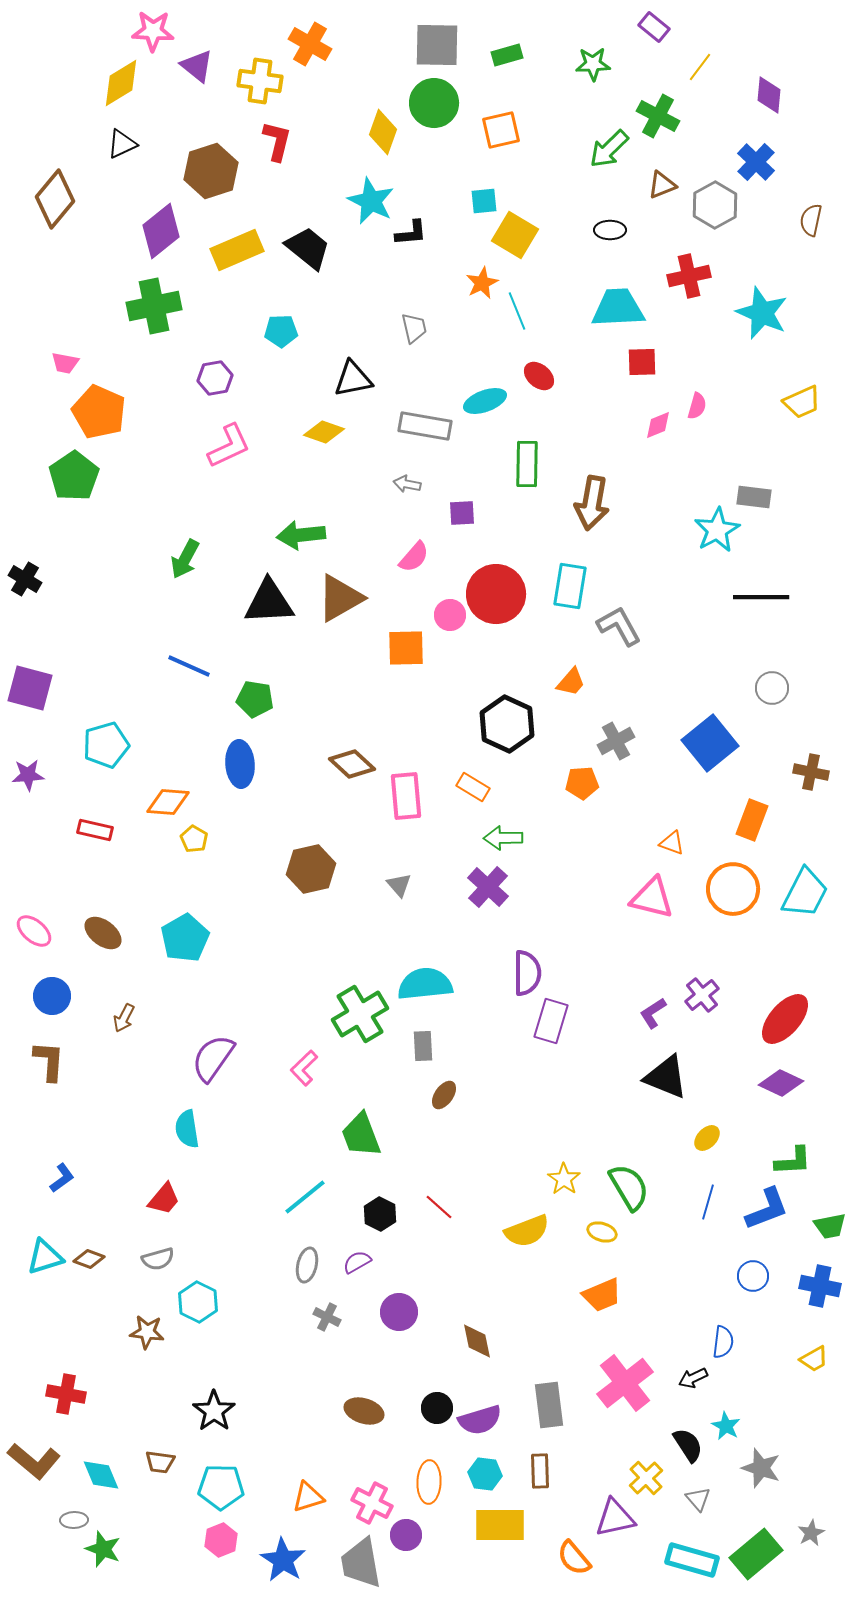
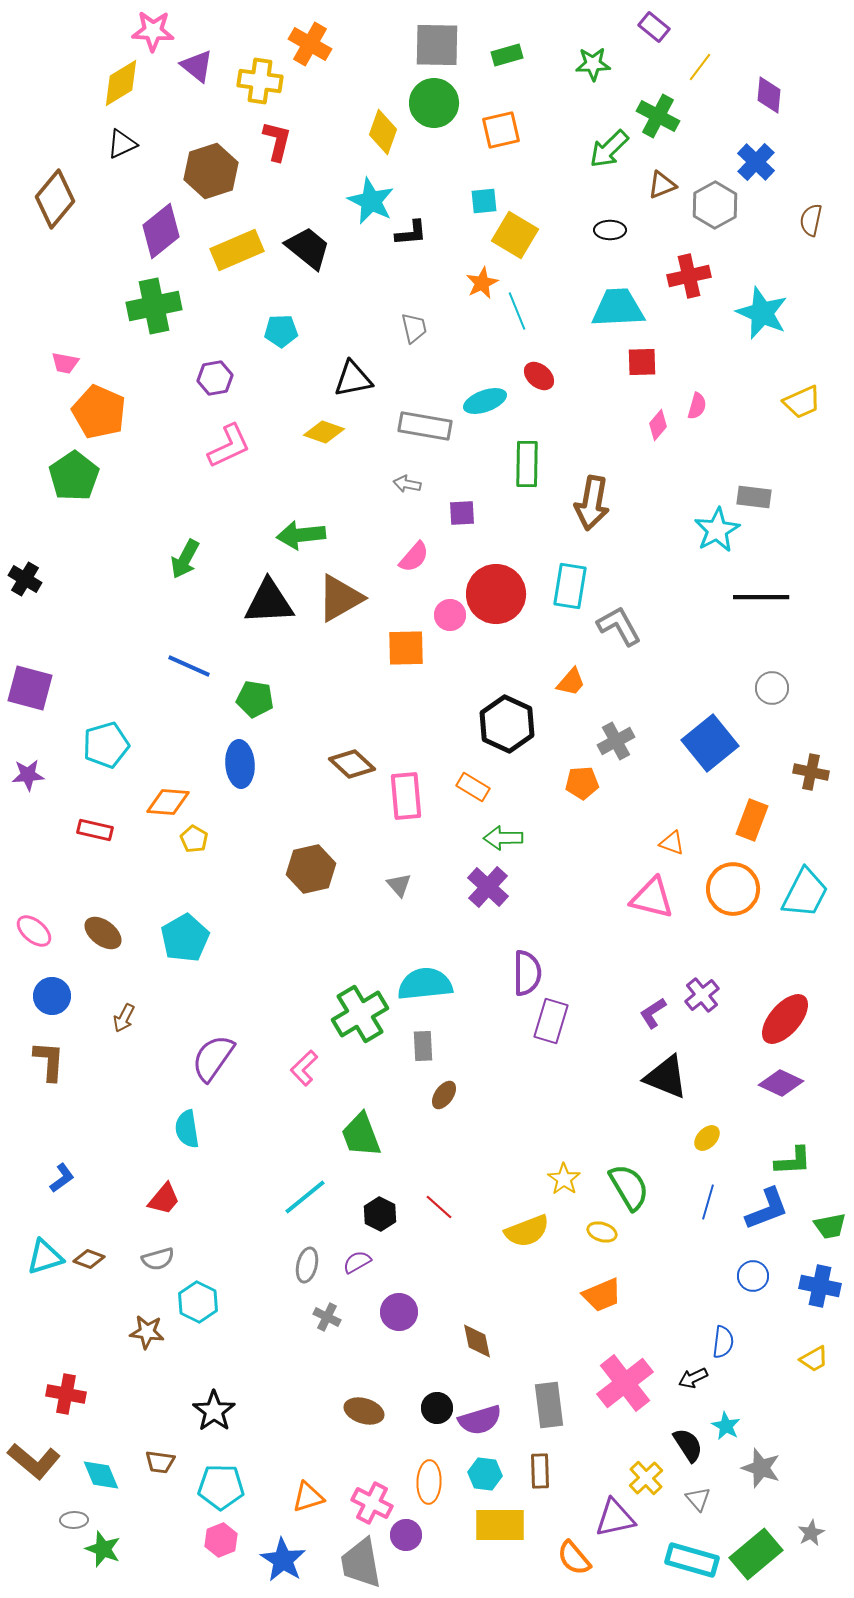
pink diamond at (658, 425): rotated 28 degrees counterclockwise
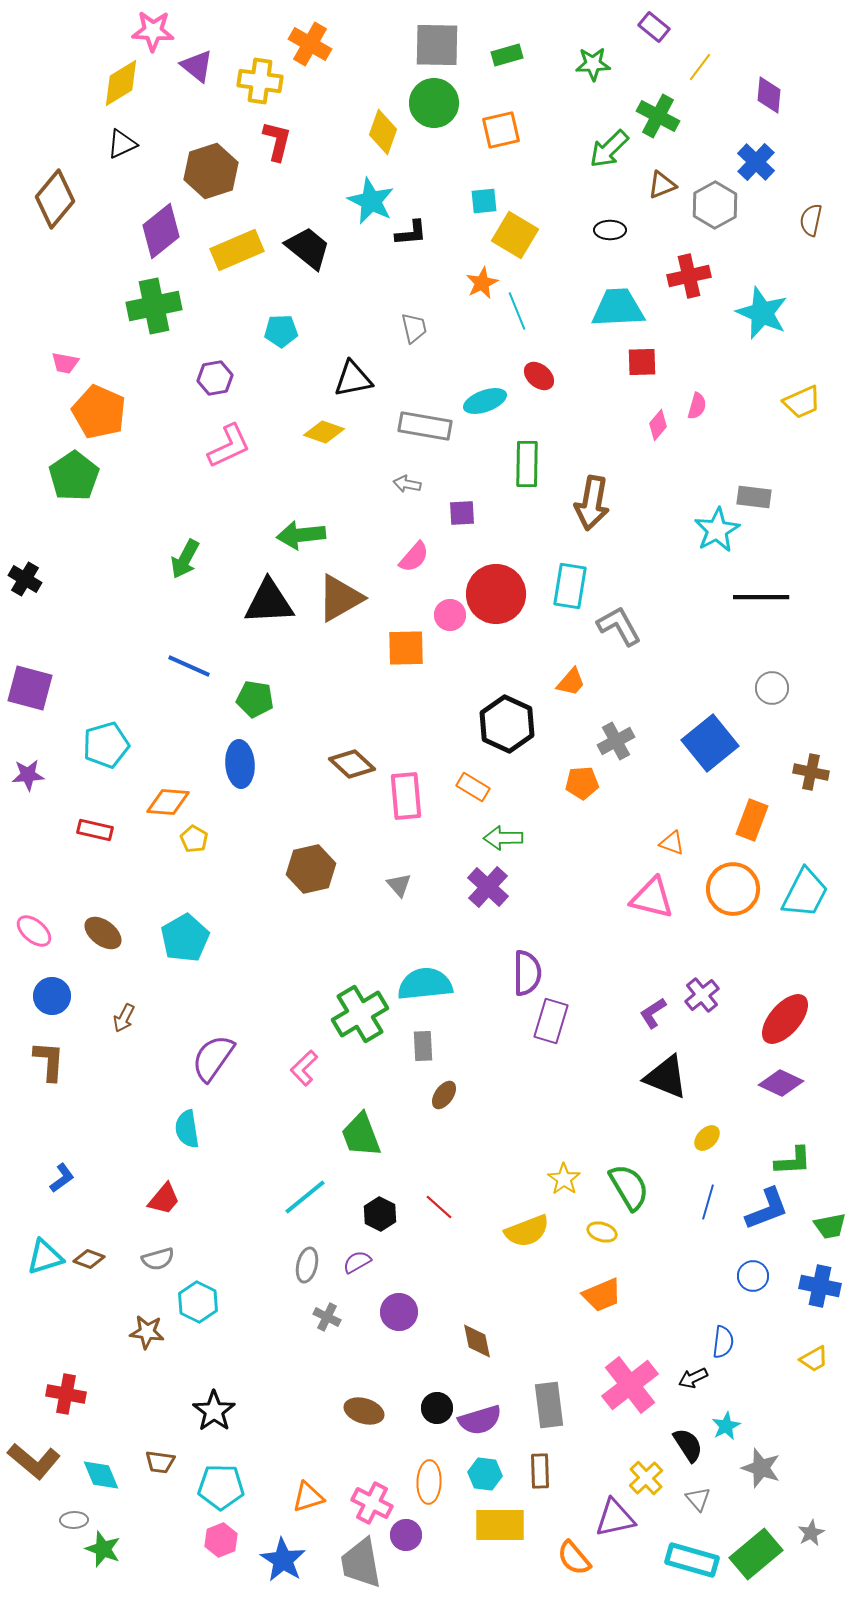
pink cross at (625, 1383): moved 5 px right, 2 px down
cyan star at (726, 1426): rotated 16 degrees clockwise
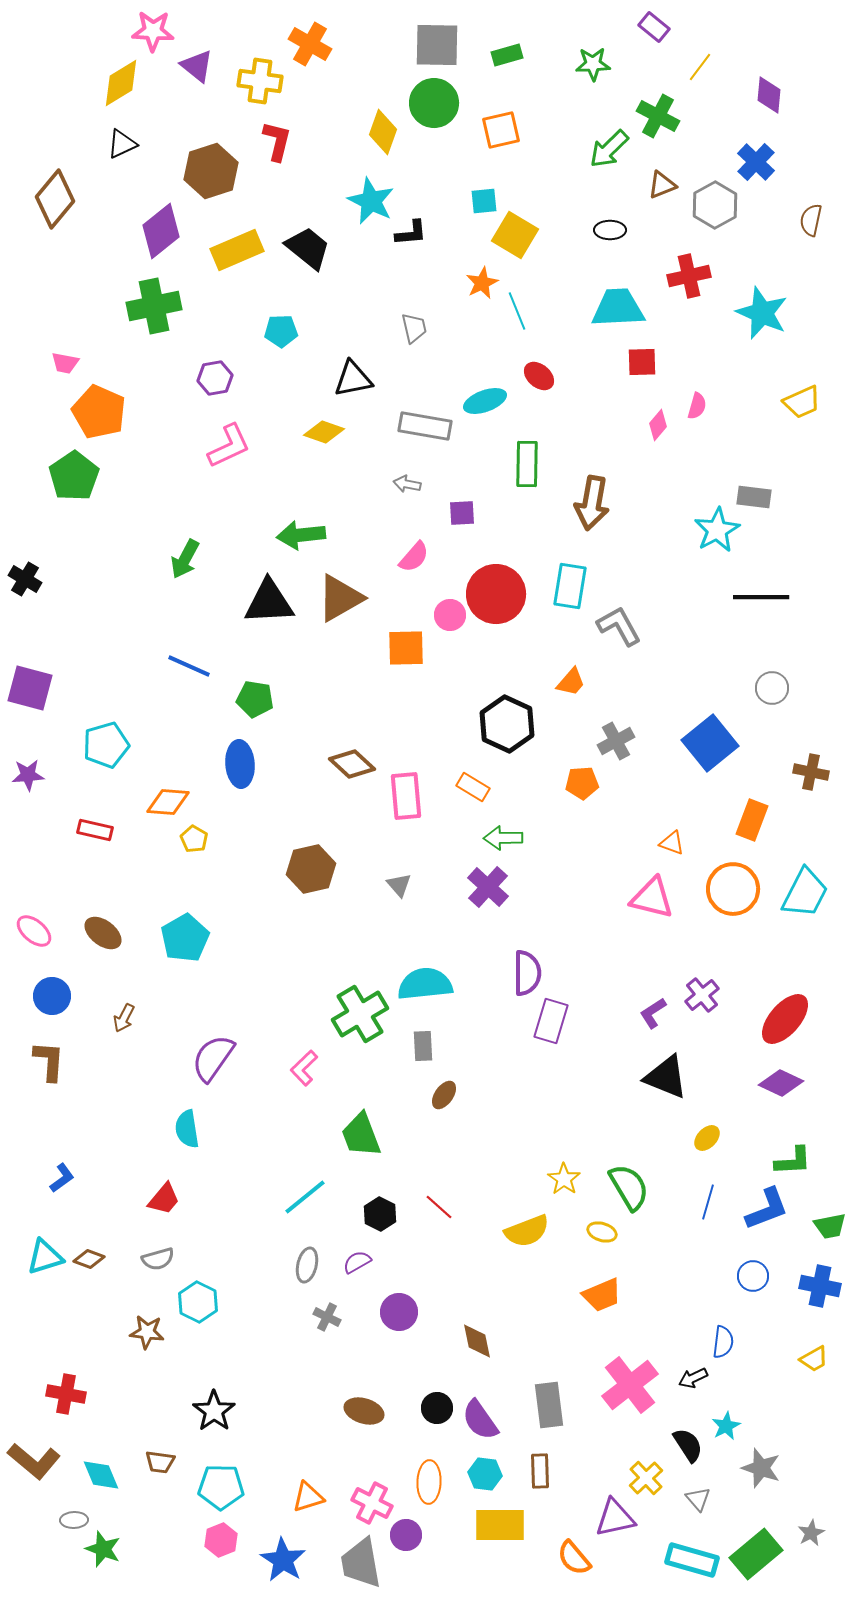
purple semicircle at (480, 1420): rotated 72 degrees clockwise
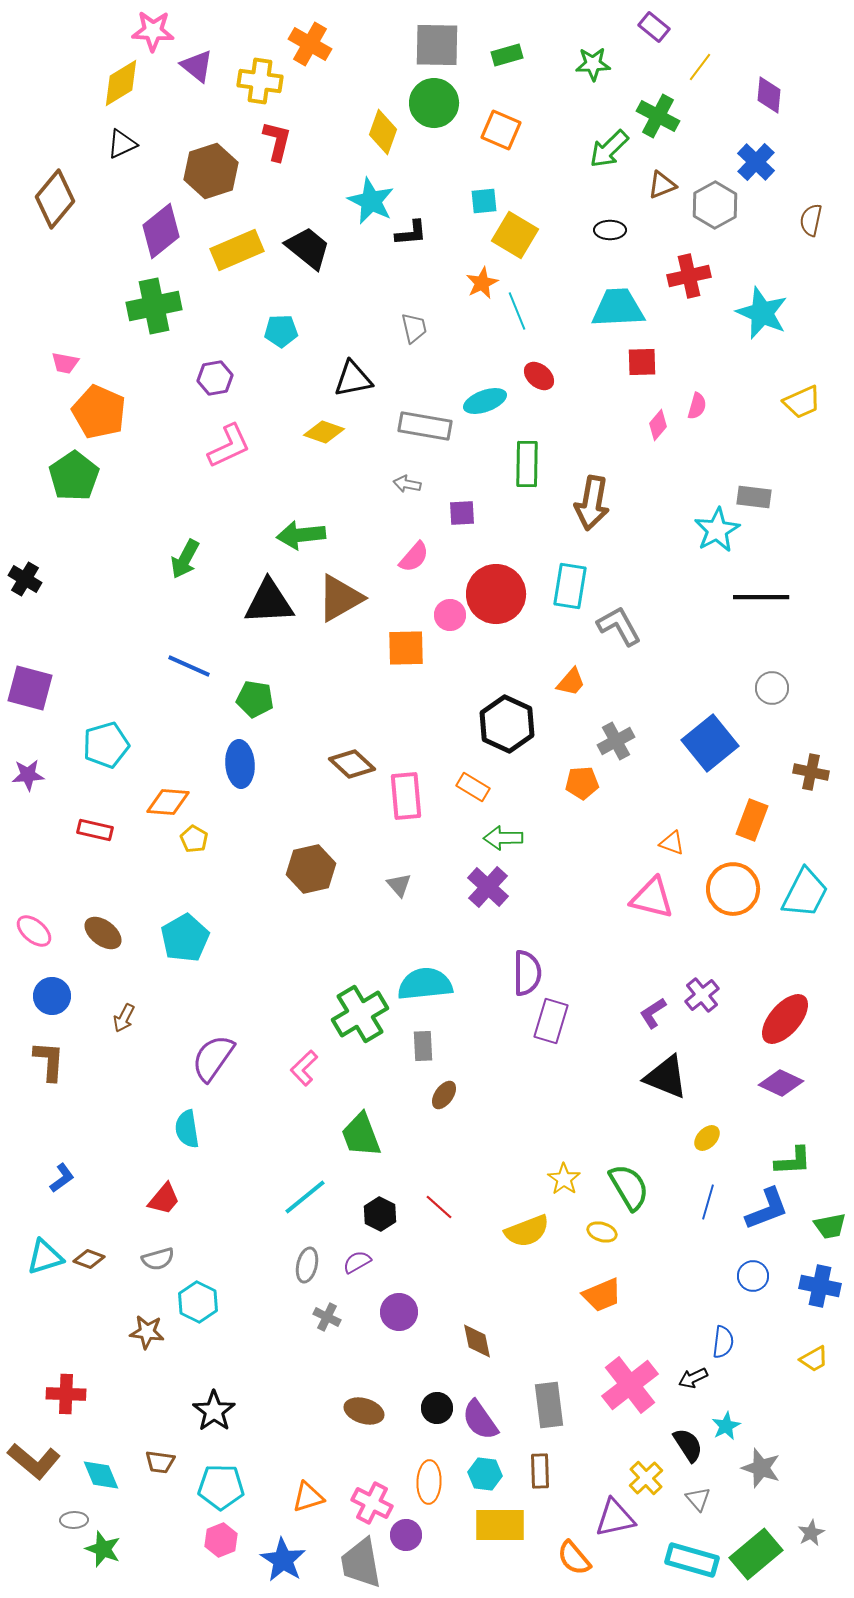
orange square at (501, 130): rotated 36 degrees clockwise
red cross at (66, 1394): rotated 9 degrees counterclockwise
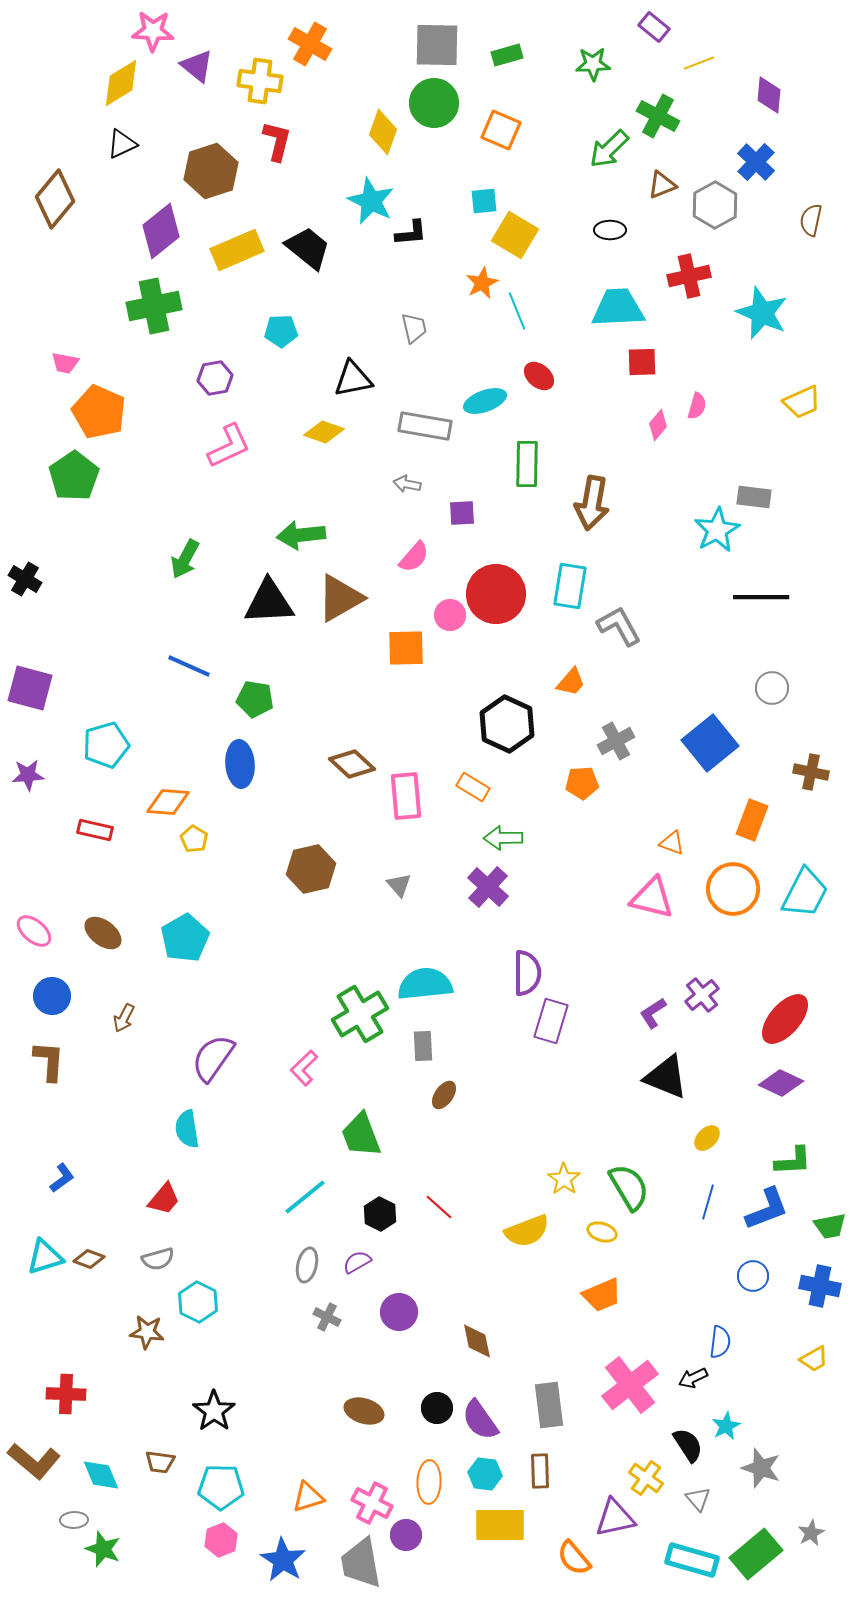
yellow line at (700, 67): moved 1 px left, 4 px up; rotated 32 degrees clockwise
blue semicircle at (723, 1342): moved 3 px left
yellow cross at (646, 1478): rotated 12 degrees counterclockwise
